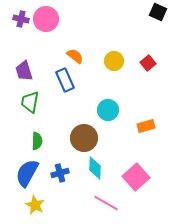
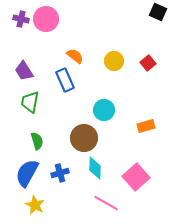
purple trapezoid: rotated 15 degrees counterclockwise
cyan circle: moved 4 px left
green semicircle: rotated 18 degrees counterclockwise
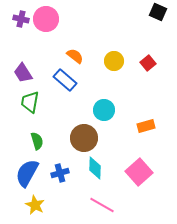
purple trapezoid: moved 1 px left, 2 px down
blue rectangle: rotated 25 degrees counterclockwise
pink square: moved 3 px right, 5 px up
pink line: moved 4 px left, 2 px down
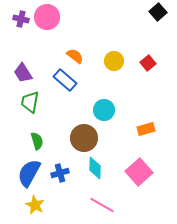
black square: rotated 24 degrees clockwise
pink circle: moved 1 px right, 2 px up
orange rectangle: moved 3 px down
blue semicircle: moved 2 px right
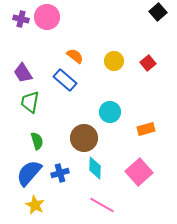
cyan circle: moved 6 px right, 2 px down
blue semicircle: rotated 12 degrees clockwise
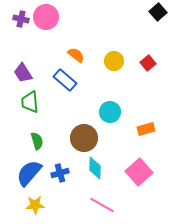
pink circle: moved 1 px left
orange semicircle: moved 1 px right, 1 px up
green trapezoid: rotated 15 degrees counterclockwise
yellow star: rotated 30 degrees counterclockwise
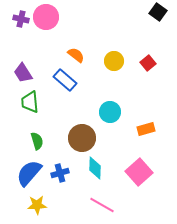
black square: rotated 12 degrees counterclockwise
brown circle: moved 2 px left
yellow star: moved 2 px right
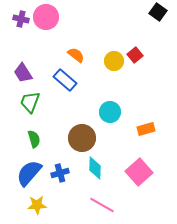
red square: moved 13 px left, 8 px up
green trapezoid: rotated 25 degrees clockwise
green semicircle: moved 3 px left, 2 px up
